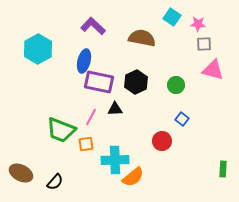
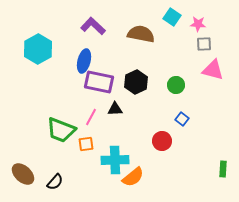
brown semicircle: moved 1 px left, 4 px up
brown ellipse: moved 2 px right, 1 px down; rotated 15 degrees clockwise
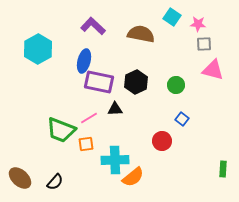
pink line: moved 2 px left, 1 px down; rotated 30 degrees clockwise
brown ellipse: moved 3 px left, 4 px down
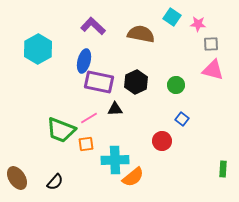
gray square: moved 7 px right
brown ellipse: moved 3 px left; rotated 15 degrees clockwise
